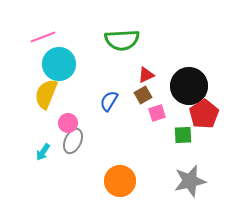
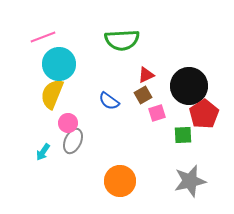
yellow semicircle: moved 6 px right
blue semicircle: rotated 85 degrees counterclockwise
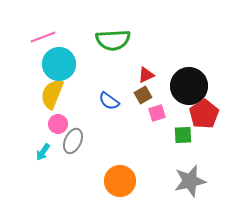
green semicircle: moved 9 px left
pink circle: moved 10 px left, 1 px down
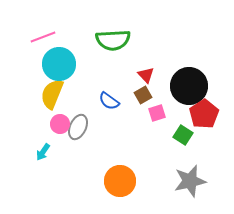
red triangle: rotated 48 degrees counterclockwise
pink circle: moved 2 px right
green square: rotated 36 degrees clockwise
gray ellipse: moved 5 px right, 14 px up
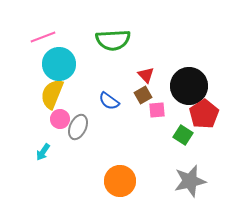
pink square: moved 3 px up; rotated 12 degrees clockwise
pink circle: moved 5 px up
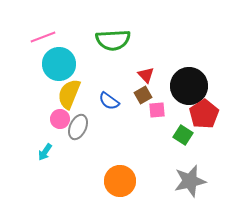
yellow semicircle: moved 17 px right
cyan arrow: moved 2 px right
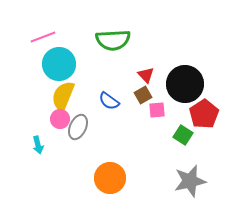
black circle: moved 4 px left, 2 px up
yellow semicircle: moved 6 px left, 2 px down
cyan arrow: moved 7 px left, 7 px up; rotated 48 degrees counterclockwise
orange circle: moved 10 px left, 3 px up
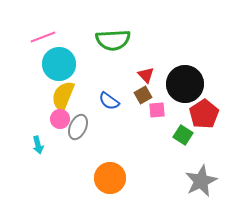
gray star: moved 11 px right; rotated 12 degrees counterclockwise
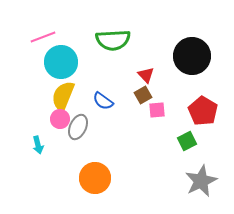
cyan circle: moved 2 px right, 2 px up
black circle: moved 7 px right, 28 px up
blue semicircle: moved 6 px left
red pentagon: moved 1 px left, 3 px up; rotated 8 degrees counterclockwise
green square: moved 4 px right, 6 px down; rotated 30 degrees clockwise
orange circle: moved 15 px left
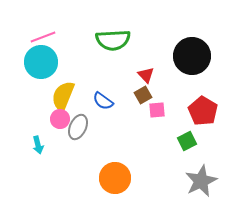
cyan circle: moved 20 px left
orange circle: moved 20 px right
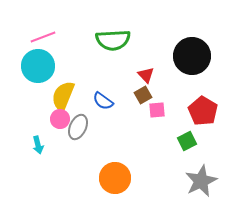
cyan circle: moved 3 px left, 4 px down
